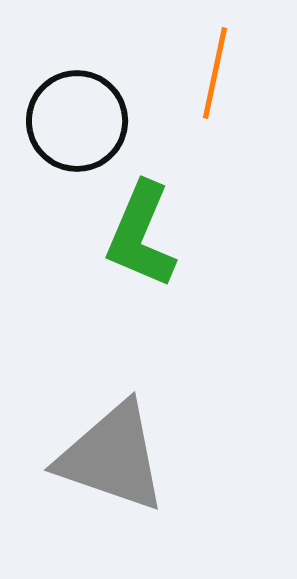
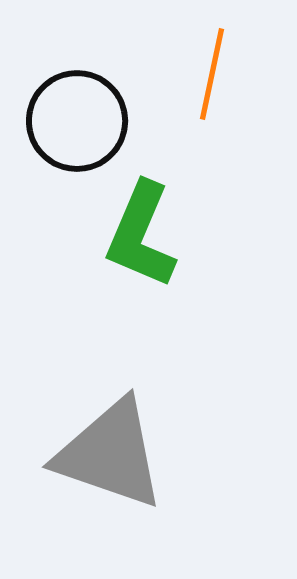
orange line: moved 3 px left, 1 px down
gray triangle: moved 2 px left, 3 px up
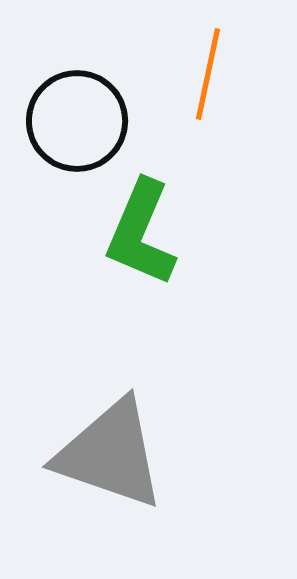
orange line: moved 4 px left
green L-shape: moved 2 px up
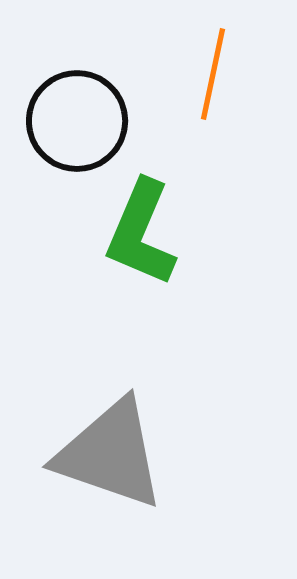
orange line: moved 5 px right
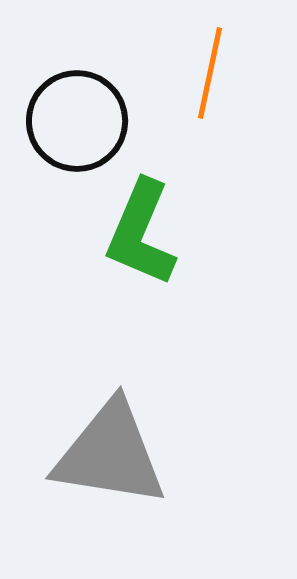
orange line: moved 3 px left, 1 px up
gray triangle: rotated 10 degrees counterclockwise
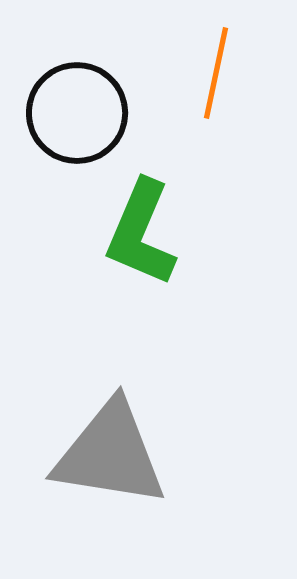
orange line: moved 6 px right
black circle: moved 8 px up
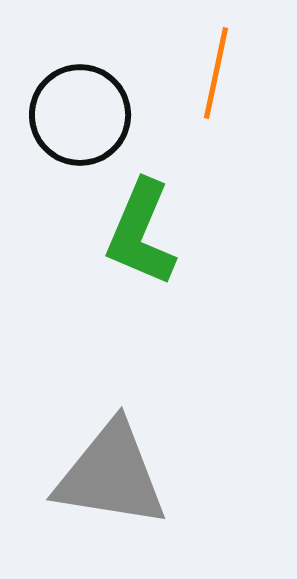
black circle: moved 3 px right, 2 px down
gray triangle: moved 1 px right, 21 px down
